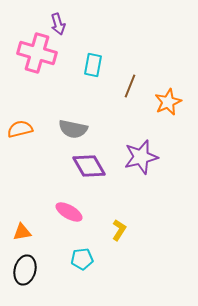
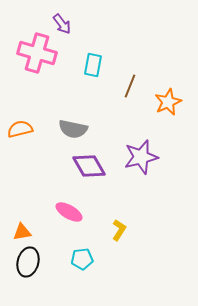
purple arrow: moved 4 px right; rotated 20 degrees counterclockwise
black ellipse: moved 3 px right, 8 px up
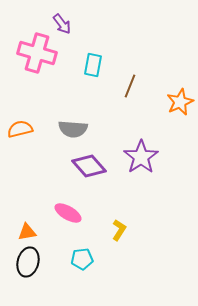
orange star: moved 12 px right
gray semicircle: rotated 8 degrees counterclockwise
purple star: rotated 20 degrees counterclockwise
purple diamond: rotated 12 degrees counterclockwise
pink ellipse: moved 1 px left, 1 px down
orange triangle: moved 5 px right
